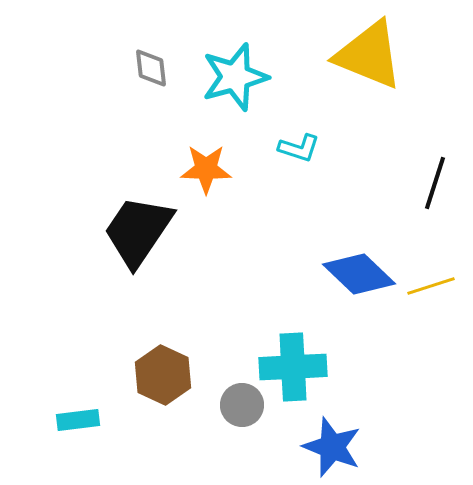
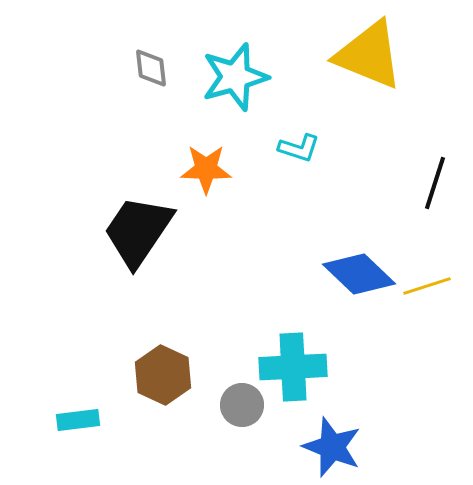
yellow line: moved 4 px left
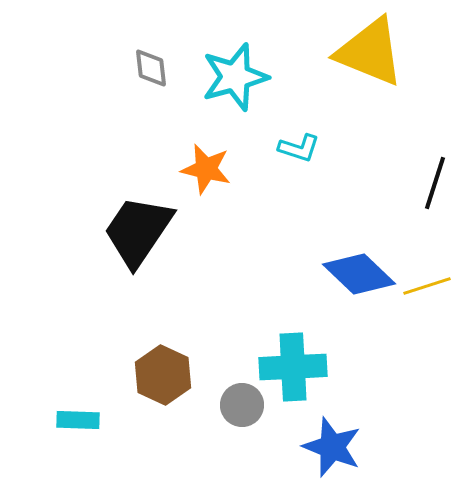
yellow triangle: moved 1 px right, 3 px up
orange star: rotated 12 degrees clockwise
cyan rectangle: rotated 9 degrees clockwise
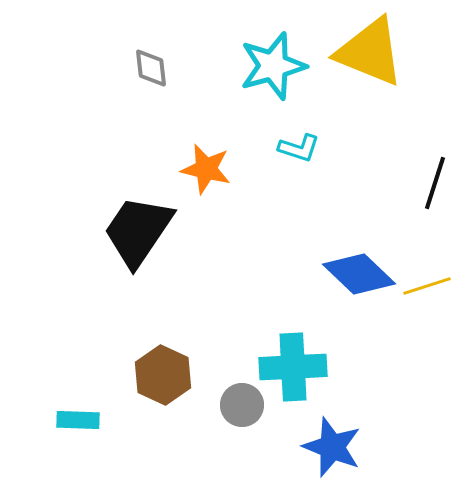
cyan star: moved 38 px right, 11 px up
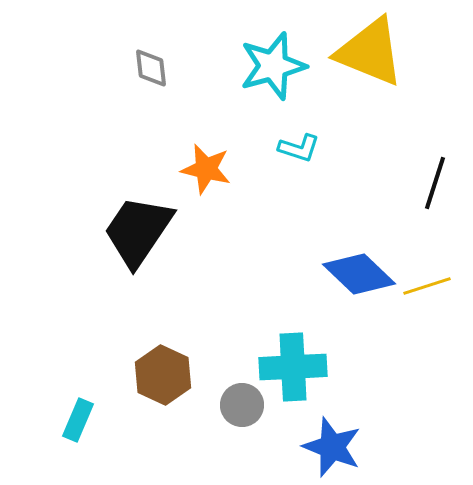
cyan rectangle: rotated 69 degrees counterclockwise
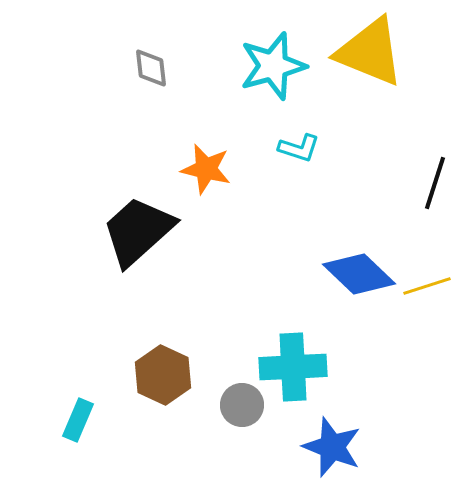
black trapezoid: rotated 14 degrees clockwise
